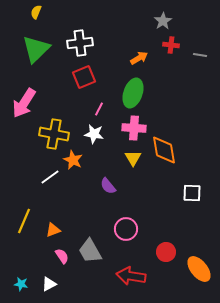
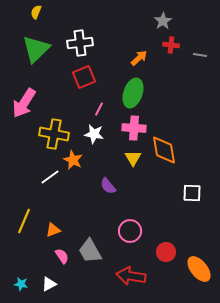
orange arrow: rotated 12 degrees counterclockwise
pink circle: moved 4 px right, 2 px down
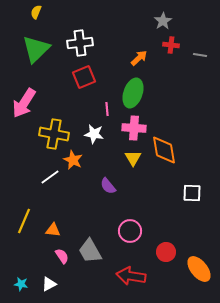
pink line: moved 8 px right; rotated 32 degrees counterclockwise
orange triangle: rotated 28 degrees clockwise
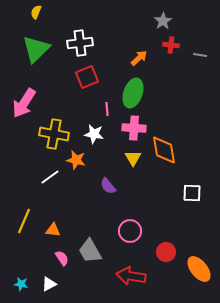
red square: moved 3 px right
orange star: moved 3 px right; rotated 12 degrees counterclockwise
pink semicircle: moved 2 px down
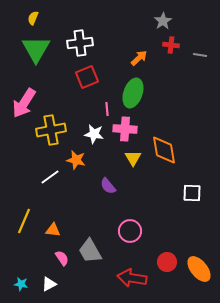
yellow semicircle: moved 3 px left, 6 px down
green triangle: rotated 16 degrees counterclockwise
pink cross: moved 9 px left, 1 px down
yellow cross: moved 3 px left, 4 px up; rotated 20 degrees counterclockwise
red circle: moved 1 px right, 10 px down
red arrow: moved 1 px right, 2 px down
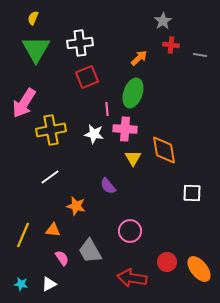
orange star: moved 46 px down
yellow line: moved 1 px left, 14 px down
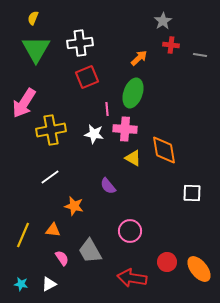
yellow triangle: rotated 30 degrees counterclockwise
orange star: moved 2 px left
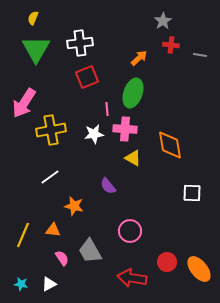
white star: rotated 18 degrees counterclockwise
orange diamond: moved 6 px right, 5 px up
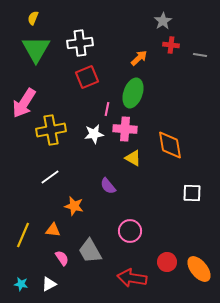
pink line: rotated 16 degrees clockwise
